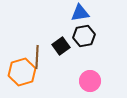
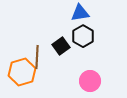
black hexagon: moved 1 px left; rotated 20 degrees counterclockwise
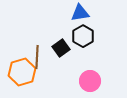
black square: moved 2 px down
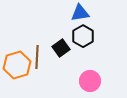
orange hexagon: moved 5 px left, 7 px up
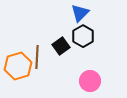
blue triangle: rotated 36 degrees counterclockwise
black square: moved 2 px up
orange hexagon: moved 1 px right, 1 px down
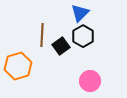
brown line: moved 5 px right, 22 px up
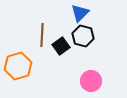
black hexagon: rotated 15 degrees counterclockwise
pink circle: moved 1 px right
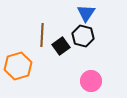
blue triangle: moved 6 px right; rotated 12 degrees counterclockwise
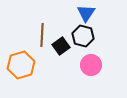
orange hexagon: moved 3 px right, 1 px up
pink circle: moved 16 px up
